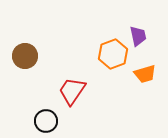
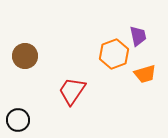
orange hexagon: moved 1 px right
black circle: moved 28 px left, 1 px up
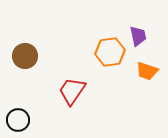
orange hexagon: moved 4 px left, 2 px up; rotated 12 degrees clockwise
orange trapezoid: moved 2 px right, 3 px up; rotated 35 degrees clockwise
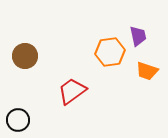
red trapezoid: rotated 20 degrees clockwise
